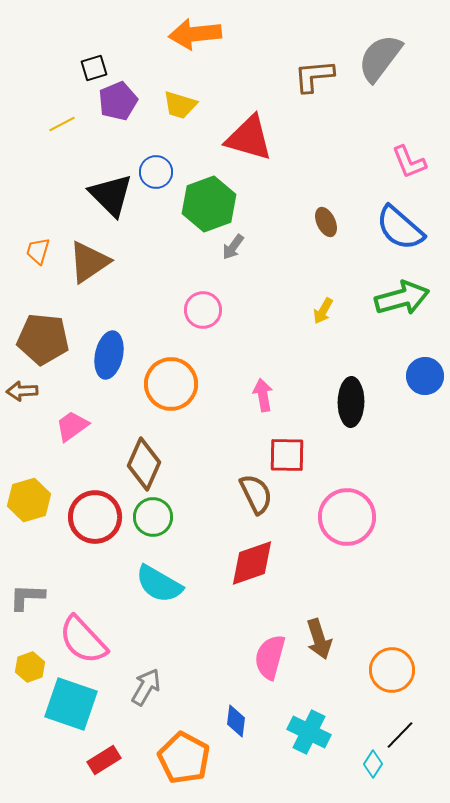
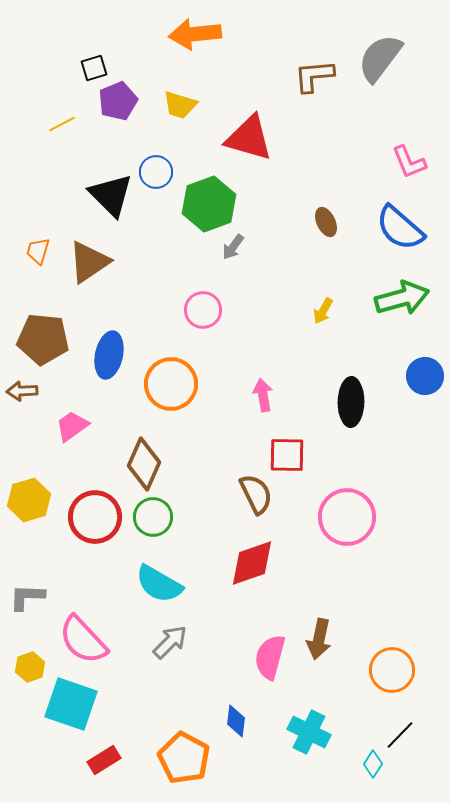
brown arrow at (319, 639): rotated 30 degrees clockwise
gray arrow at (146, 687): moved 24 px right, 45 px up; rotated 15 degrees clockwise
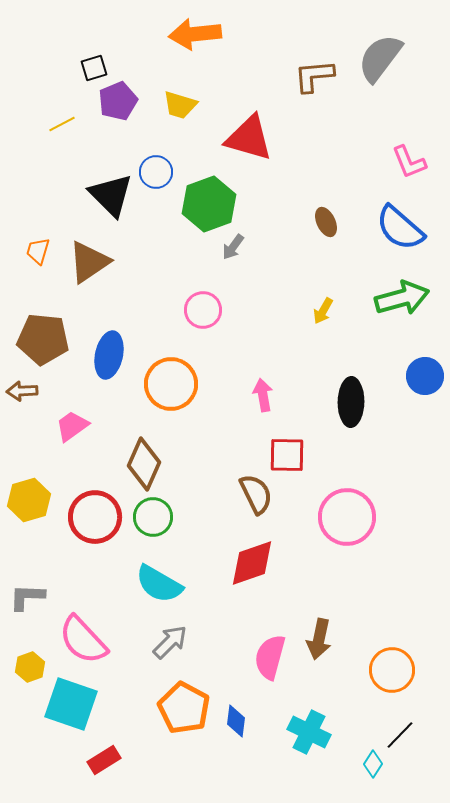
orange pentagon at (184, 758): moved 50 px up
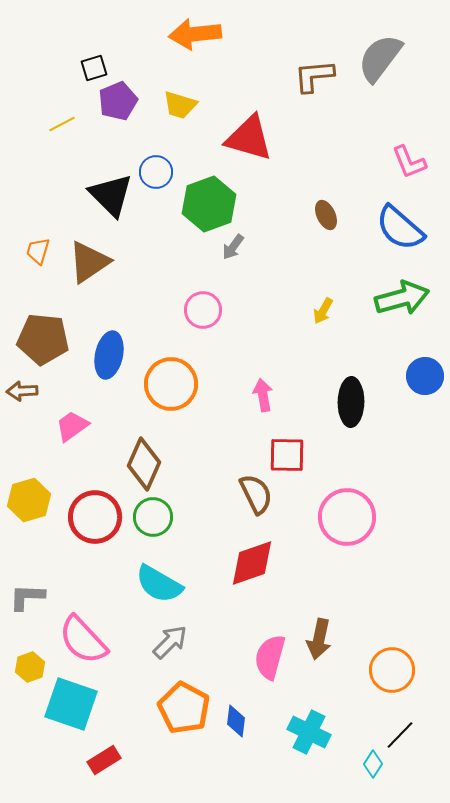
brown ellipse at (326, 222): moved 7 px up
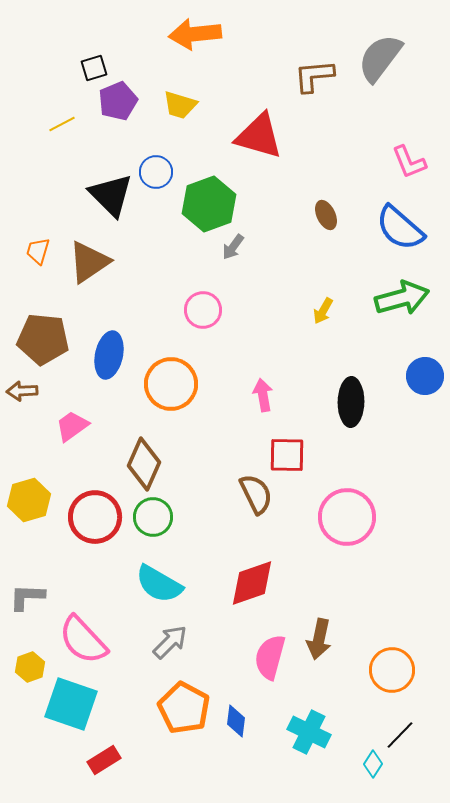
red triangle at (249, 138): moved 10 px right, 2 px up
red diamond at (252, 563): moved 20 px down
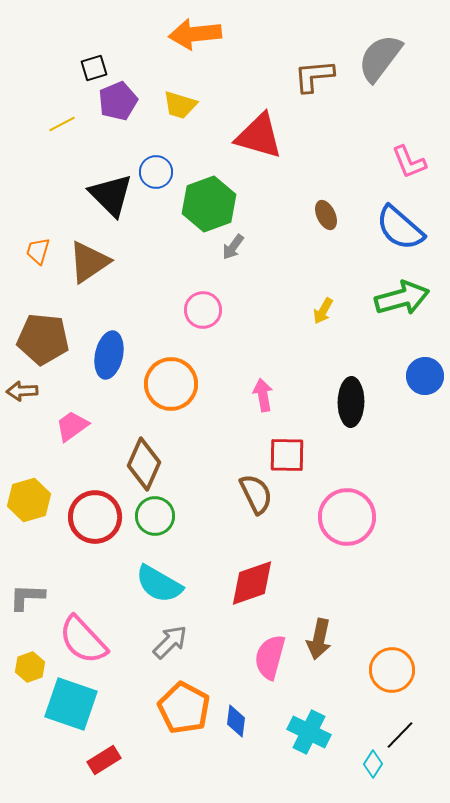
green circle at (153, 517): moved 2 px right, 1 px up
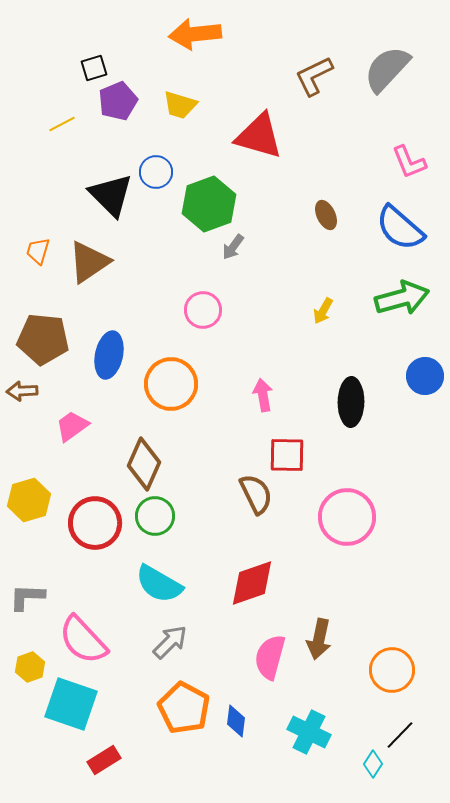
gray semicircle at (380, 58): moved 7 px right, 11 px down; rotated 6 degrees clockwise
brown L-shape at (314, 76): rotated 21 degrees counterclockwise
red circle at (95, 517): moved 6 px down
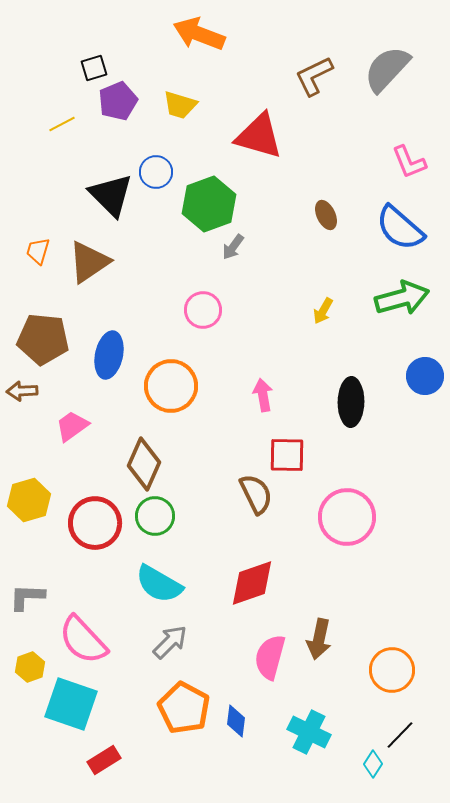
orange arrow at (195, 34): moved 4 px right; rotated 27 degrees clockwise
orange circle at (171, 384): moved 2 px down
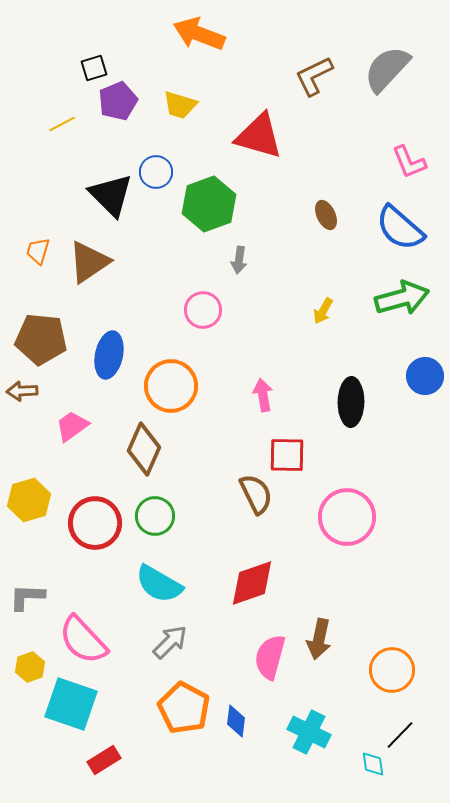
gray arrow at (233, 247): moved 6 px right, 13 px down; rotated 28 degrees counterclockwise
brown pentagon at (43, 339): moved 2 px left
brown diamond at (144, 464): moved 15 px up
cyan diamond at (373, 764): rotated 40 degrees counterclockwise
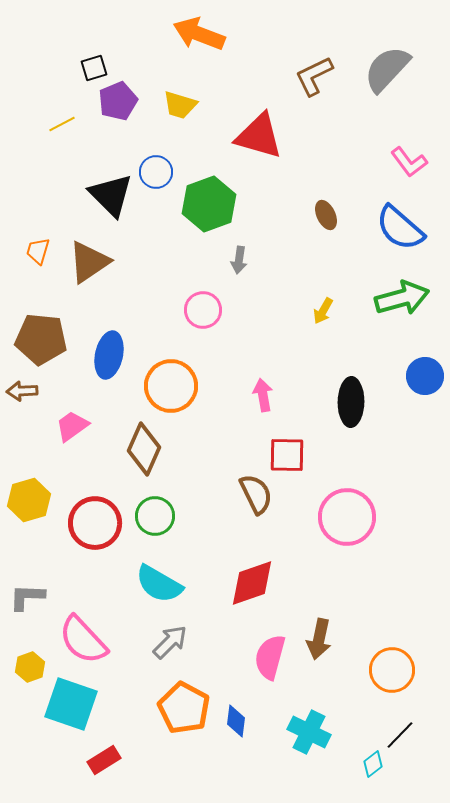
pink L-shape at (409, 162): rotated 15 degrees counterclockwise
cyan diamond at (373, 764): rotated 60 degrees clockwise
